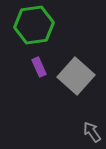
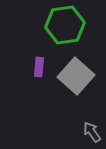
green hexagon: moved 31 px right
purple rectangle: rotated 30 degrees clockwise
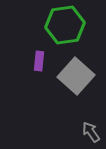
purple rectangle: moved 6 px up
gray arrow: moved 1 px left
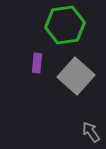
purple rectangle: moved 2 px left, 2 px down
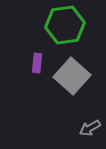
gray square: moved 4 px left
gray arrow: moved 1 px left, 4 px up; rotated 85 degrees counterclockwise
